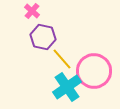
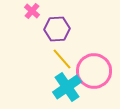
purple hexagon: moved 14 px right, 8 px up; rotated 15 degrees counterclockwise
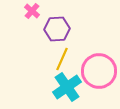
yellow line: rotated 65 degrees clockwise
pink circle: moved 5 px right
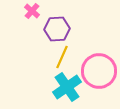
yellow line: moved 2 px up
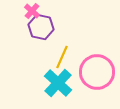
purple hexagon: moved 16 px left, 2 px up; rotated 15 degrees clockwise
pink circle: moved 2 px left, 1 px down
cyan cross: moved 9 px left, 4 px up; rotated 12 degrees counterclockwise
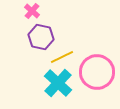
purple hexagon: moved 10 px down
yellow line: rotated 40 degrees clockwise
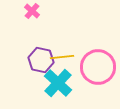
purple hexagon: moved 23 px down
yellow line: rotated 20 degrees clockwise
pink circle: moved 1 px right, 5 px up
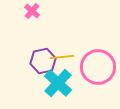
purple hexagon: moved 2 px right, 1 px down; rotated 25 degrees counterclockwise
